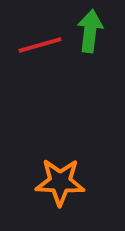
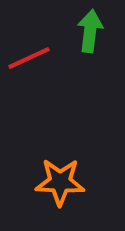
red line: moved 11 px left, 13 px down; rotated 9 degrees counterclockwise
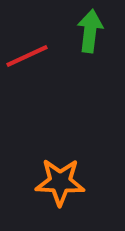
red line: moved 2 px left, 2 px up
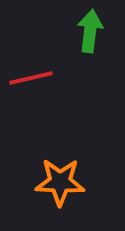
red line: moved 4 px right, 22 px down; rotated 12 degrees clockwise
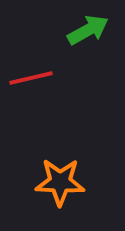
green arrow: moved 2 px left, 1 px up; rotated 54 degrees clockwise
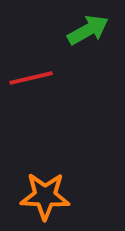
orange star: moved 15 px left, 14 px down
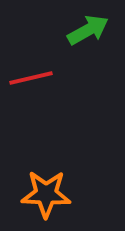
orange star: moved 1 px right, 2 px up
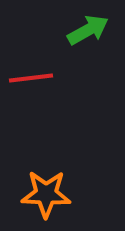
red line: rotated 6 degrees clockwise
